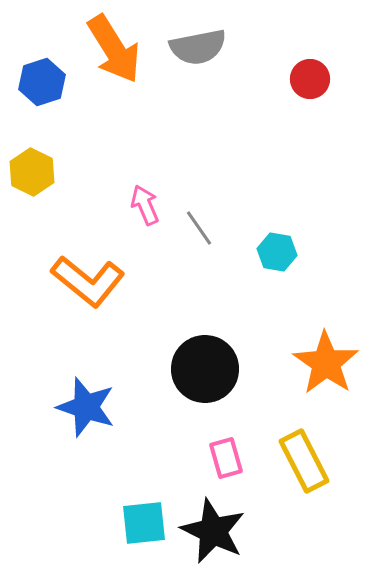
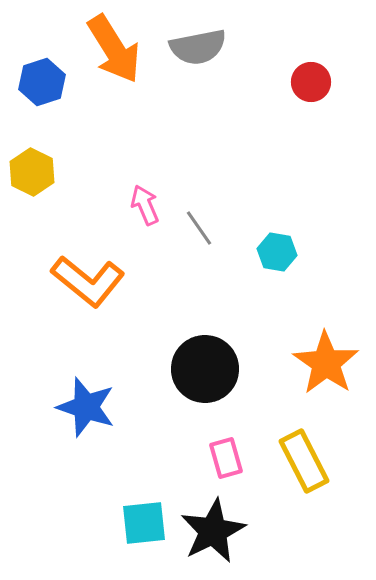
red circle: moved 1 px right, 3 px down
black star: rotated 20 degrees clockwise
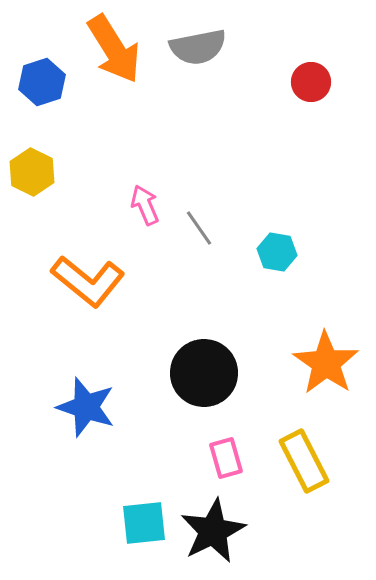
black circle: moved 1 px left, 4 px down
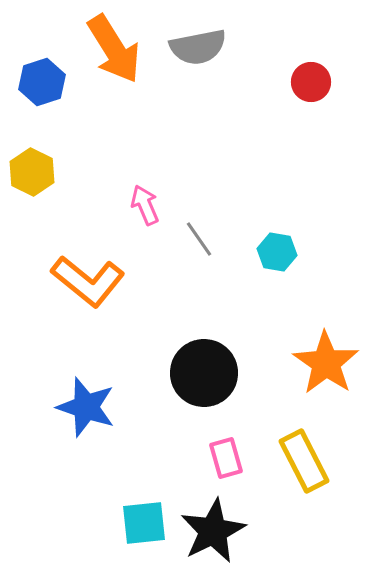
gray line: moved 11 px down
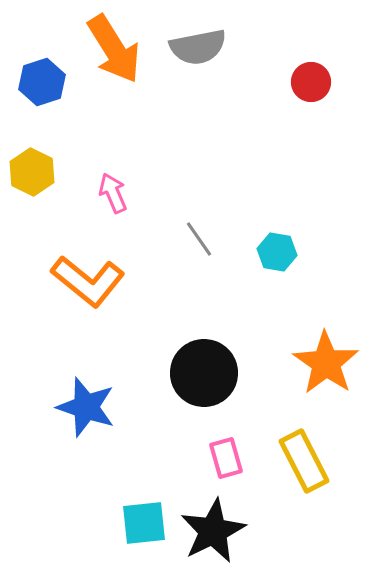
pink arrow: moved 32 px left, 12 px up
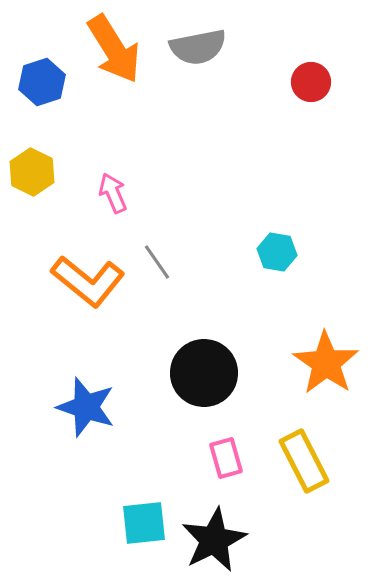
gray line: moved 42 px left, 23 px down
black star: moved 1 px right, 9 px down
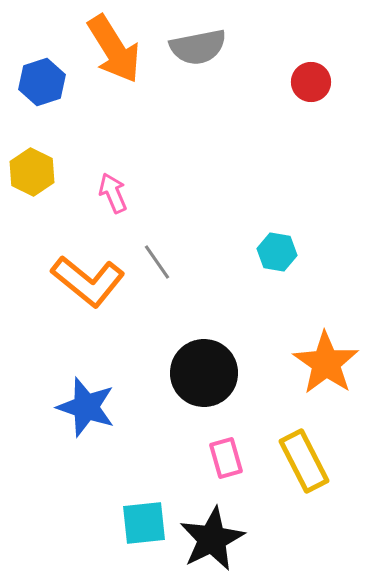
black star: moved 2 px left, 1 px up
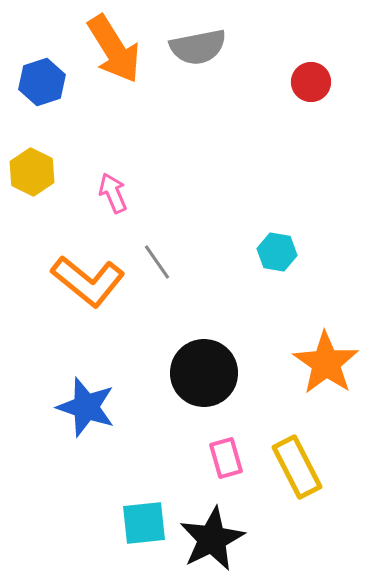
yellow rectangle: moved 7 px left, 6 px down
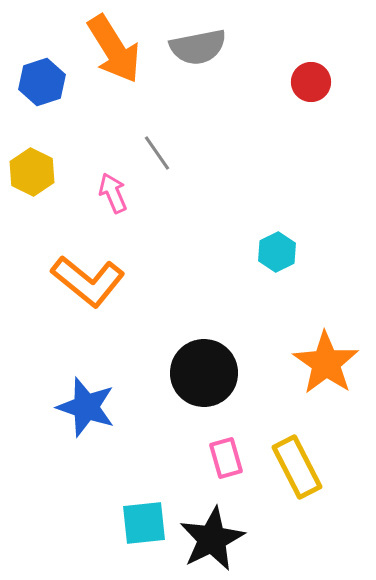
cyan hexagon: rotated 24 degrees clockwise
gray line: moved 109 px up
